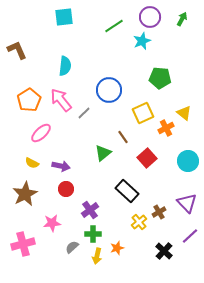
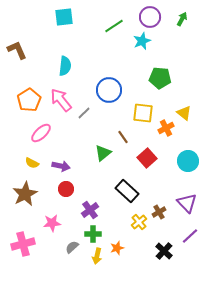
yellow square: rotated 30 degrees clockwise
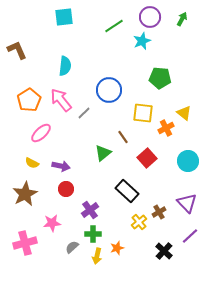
pink cross: moved 2 px right, 1 px up
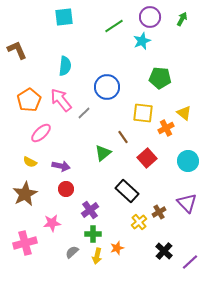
blue circle: moved 2 px left, 3 px up
yellow semicircle: moved 2 px left, 1 px up
purple line: moved 26 px down
gray semicircle: moved 5 px down
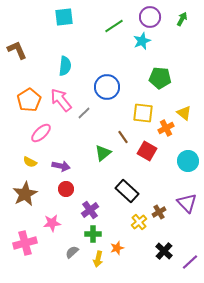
red square: moved 7 px up; rotated 18 degrees counterclockwise
yellow arrow: moved 1 px right, 3 px down
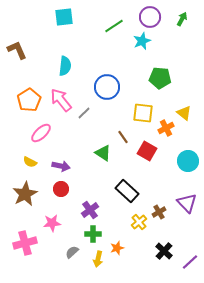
green triangle: rotated 48 degrees counterclockwise
red circle: moved 5 px left
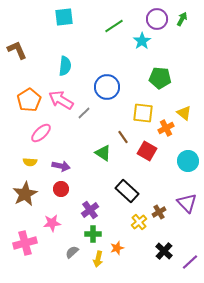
purple circle: moved 7 px right, 2 px down
cyan star: rotated 12 degrees counterclockwise
pink arrow: rotated 20 degrees counterclockwise
yellow semicircle: rotated 24 degrees counterclockwise
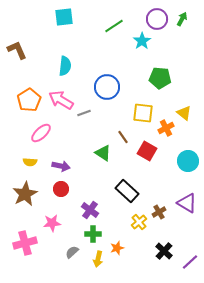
gray line: rotated 24 degrees clockwise
purple triangle: rotated 15 degrees counterclockwise
purple cross: rotated 18 degrees counterclockwise
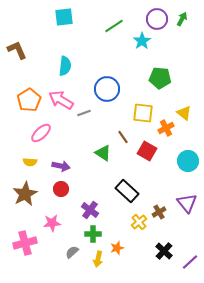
blue circle: moved 2 px down
purple triangle: rotated 20 degrees clockwise
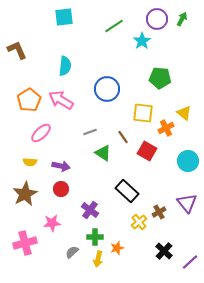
gray line: moved 6 px right, 19 px down
green cross: moved 2 px right, 3 px down
